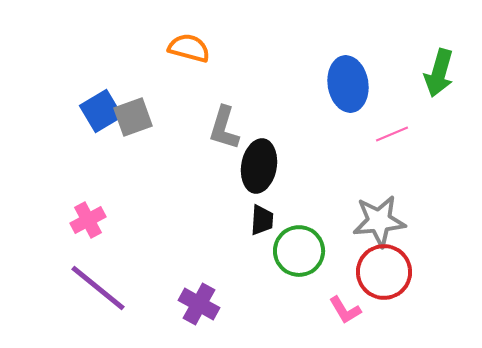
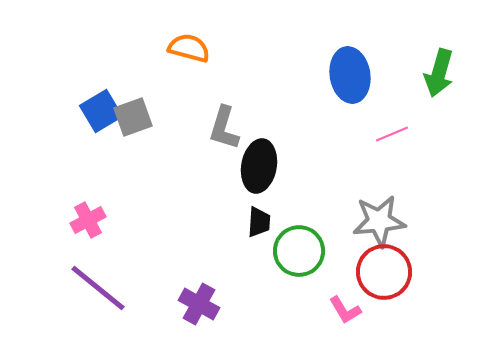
blue ellipse: moved 2 px right, 9 px up
black trapezoid: moved 3 px left, 2 px down
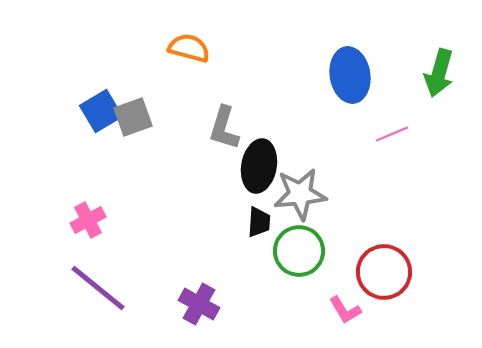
gray star: moved 79 px left, 27 px up
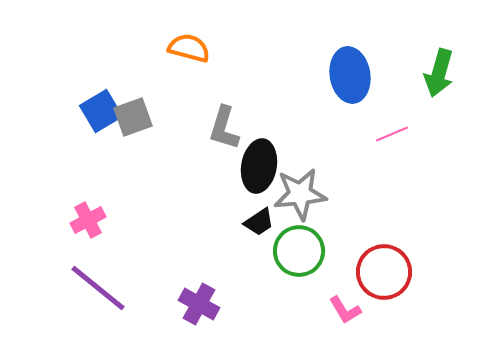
black trapezoid: rotated 52 degrees clockwise
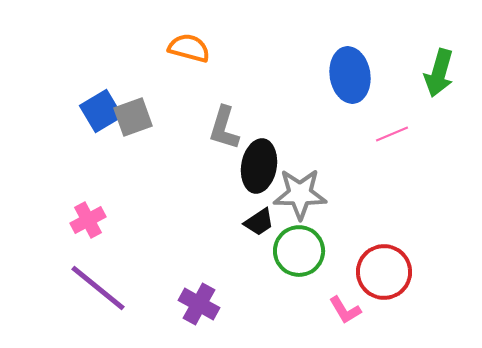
gray star: rotated 6 degrees clockwise
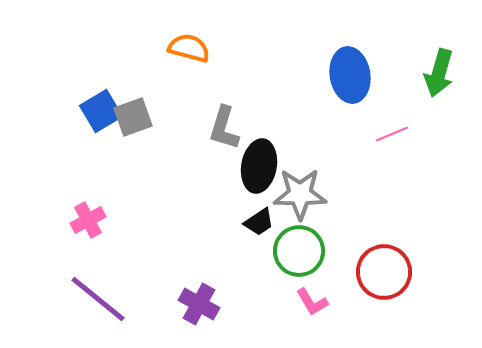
purple line: moved 11 px down
pink L-shape: moved 33 px left, 8 px up
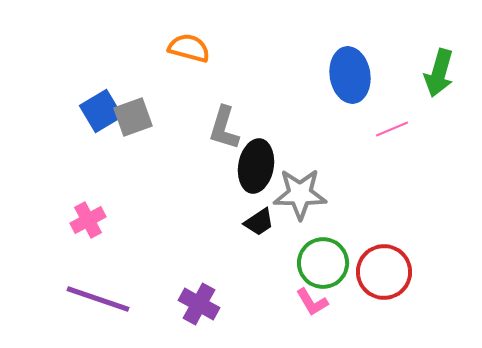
pink line: moved 5 px up
black ellipse: moved 3 px left
green circle: moved 24 px right, 12 px down
purple line: rotated 20 degrees counterclockwise
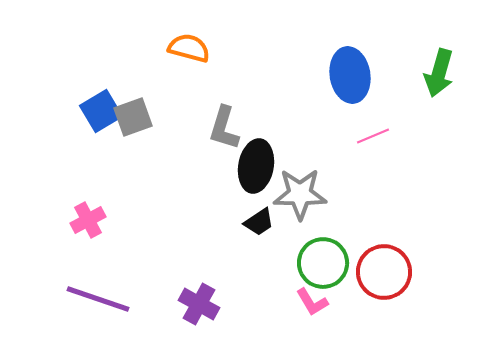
pink line: moved 19 px left, 7 px down
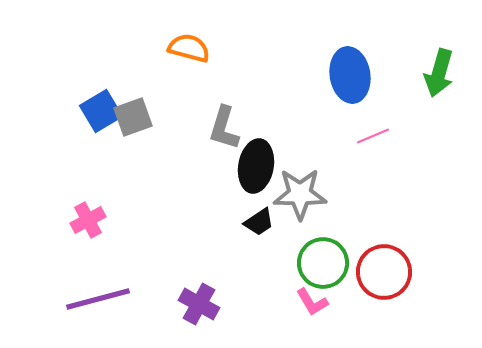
purple line: rotated 34 degrees counterclockwise
